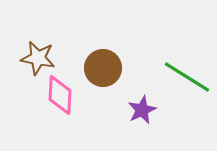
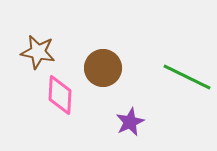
brown star: moved 6 px up
green line: rotated 6 degrees counterclockwise
purple star: moved 12 px left, 12 px down
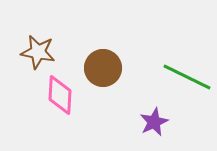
purple star: moved 24 px right
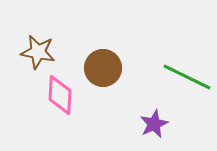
purple star: moved 2 px down
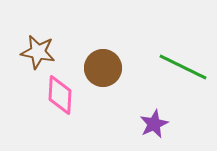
green line: moved 4 px left, 10 px up
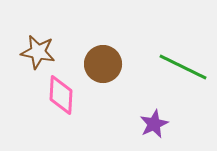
brown circle: moved 4 px up
pink diamond: moved 1 px right
